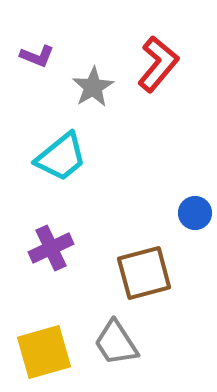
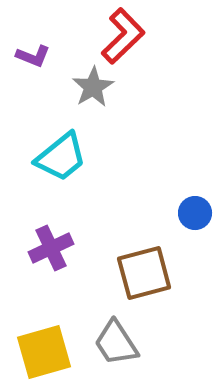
purple L-shape: moved 4 px left
red L-shape: moved 35 px left, 28 px up; rotated 6 degrees clockwise
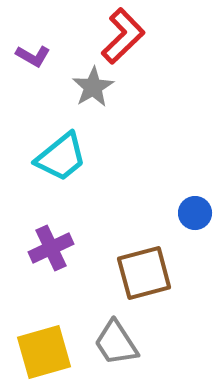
purple L-shape: rotated 8 degrees clockwise
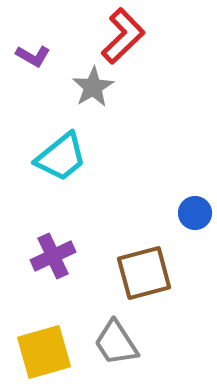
purple cross: moved 2 px right, 8 px down
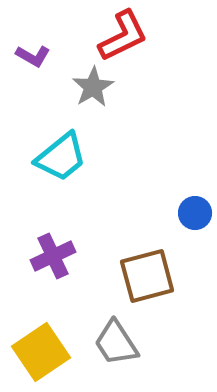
red L-shape: rotated 18 degrees clockwise
brown square: moved 3 px right, 3 px down
yellow square: moved 3 px left; rotated 18 degrees counterclockwise
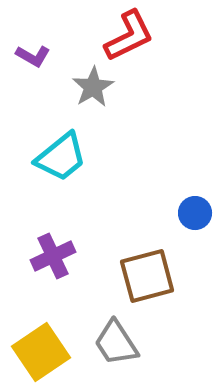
red L-shape: moved 6 px right
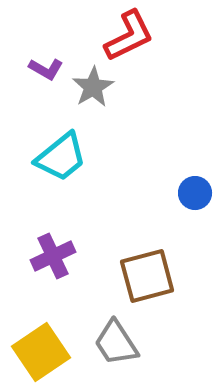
purple L-shape: moved 13 px right, 13 px down
blue circle: moved 20 px up
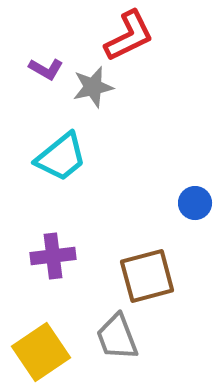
gray star: rotated 18 degrees clockwise
blue circle: moved 10 px down
purple cross: rotated 18 degrees clockwise
gray trapezoid: moved 1 px right, 6 px up; rotated 12 degrees clockwise
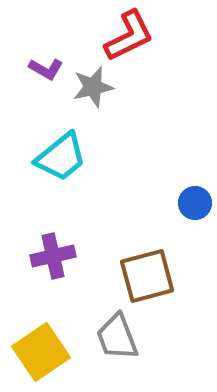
purple cross: rotated 6 degrees counterclockwise
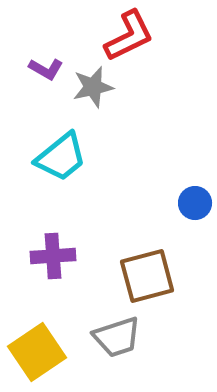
purple cross: rotated 9 degrees clockwise
gray trapezoid: rotated 87 degrees counterclockwise
yellow square: moved 4 px left
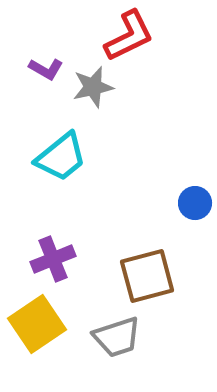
purple cross: moved 3 px down; rotated 18 degrees counterclockwise
yellow square: moved 28 px up
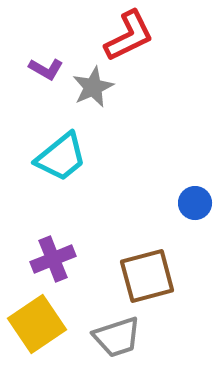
gray star: rotated 12 degrees counterclockwise
